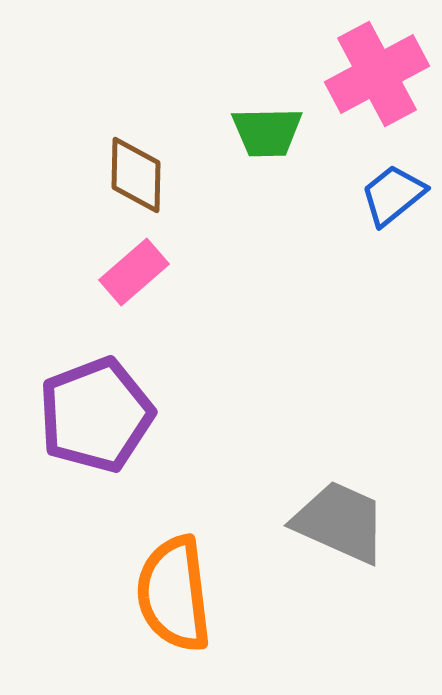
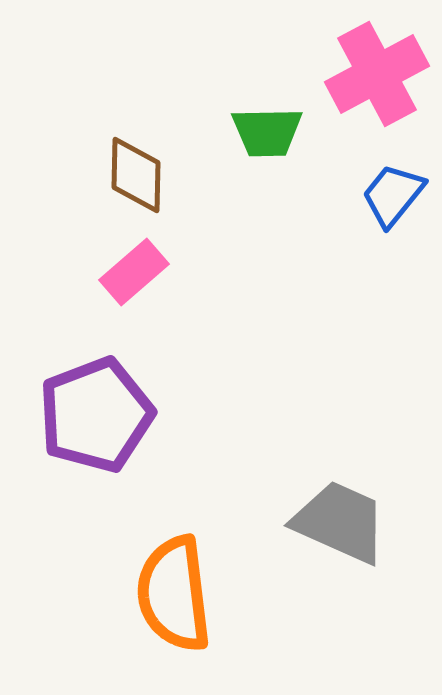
blue trapezoid: rotated 12 degrees counterclockwise
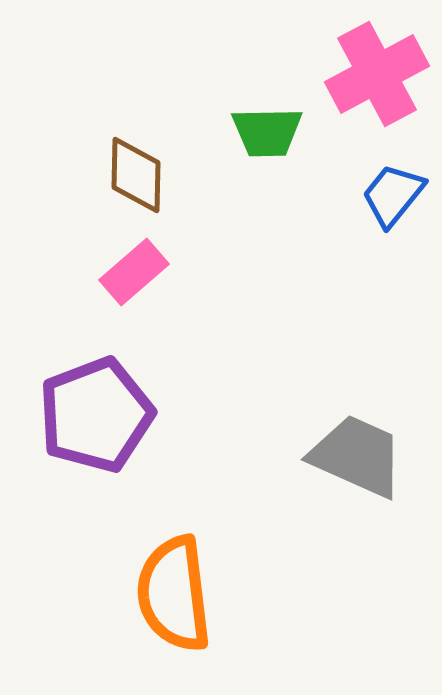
gray trapezoid: moved 17 px right, 66 px up
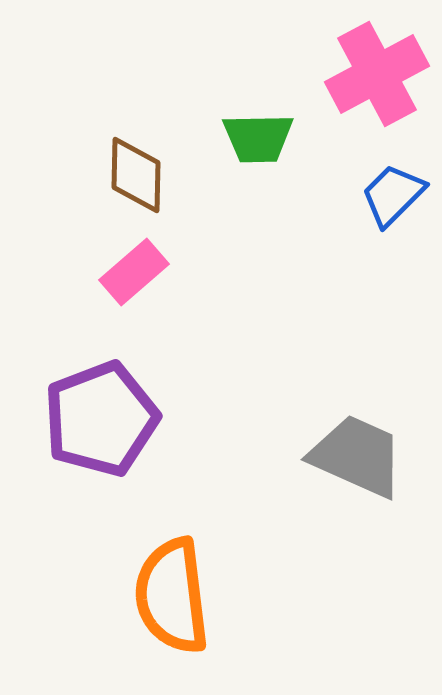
green trapezoid: moved 9 px left, 6 px down
blue trapezoid: rotated 6 degrees clockwise
purple pentagon: moved 5 px right, 4 px down
orange semicircle: moved 2 px left, 2 px down
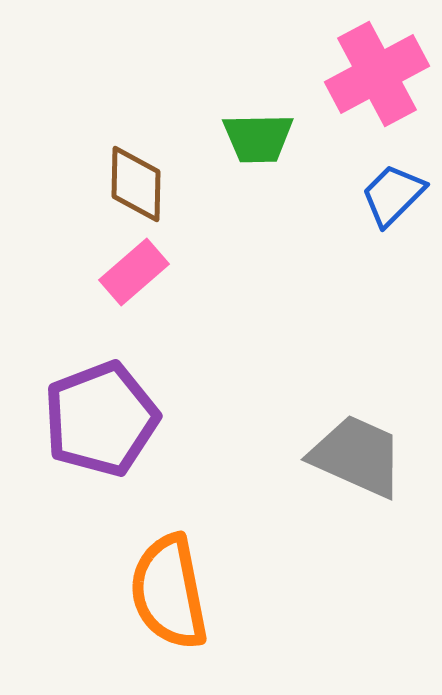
brown diamond: moved 9 px down
orange semicircle: moved 3 px left, 4 px up; rotated 4 degrees counterclockwise
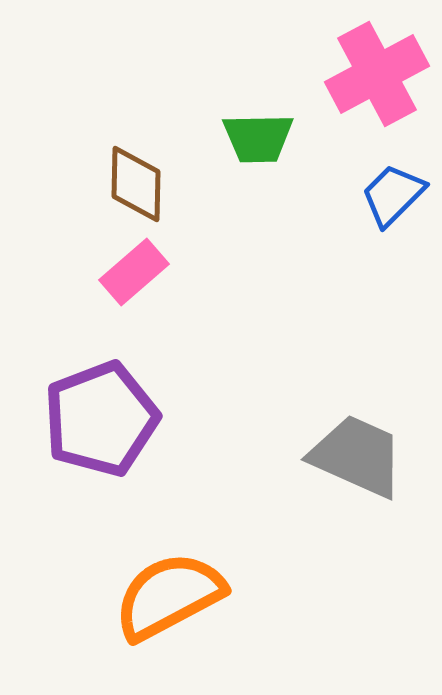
orange semicircle: moved 4 px down; rotated 73 degrees clockwise
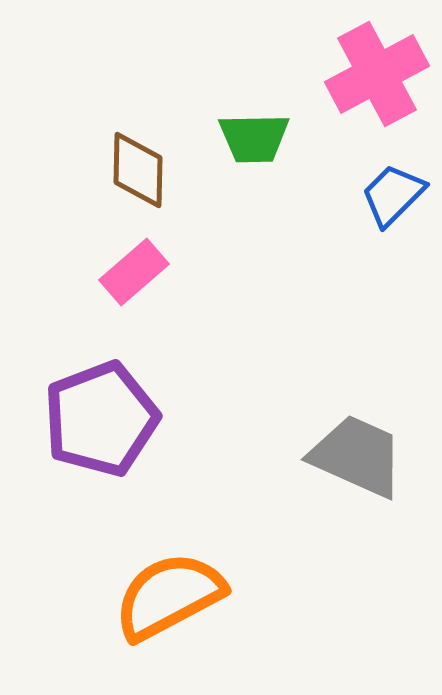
green trapezoid: moved 4 px left
brown diamond: moved 2 px right, 14 px up
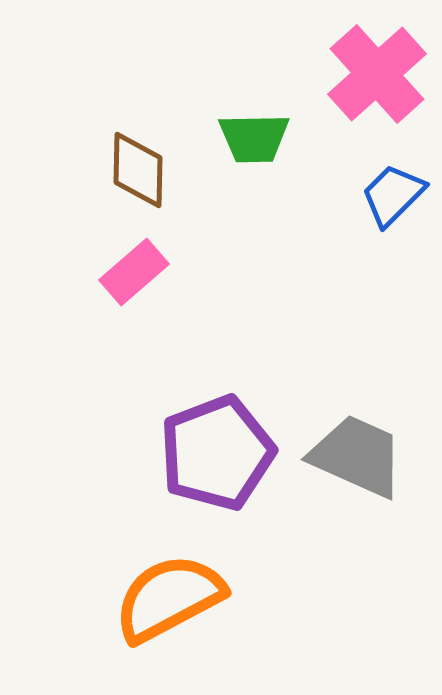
pink cross: rotated 14 degrees counterclockwise
purple pentagon: moved 116 px right, 34 px down
orange semicircle: moved 2 px down
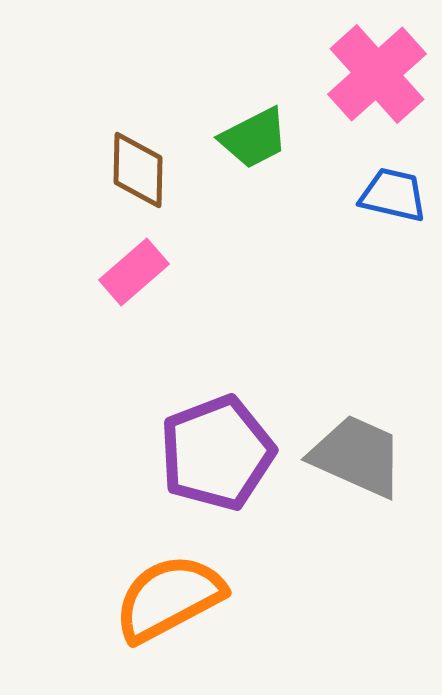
green trapezoid: rotated 26 degrees counterclockwise
blue trapezoid: rotated 58 degrees clockwise
